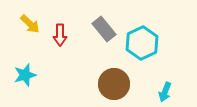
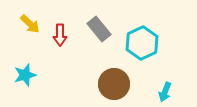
gray rectangle: moved 5 px left
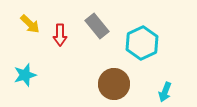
gray rectangle: moved 2 px left, 3 px up
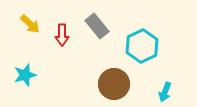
red arrow: moved 2 px right
cyan hexagon: moved 3 px down
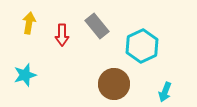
yellow arrow: moved 1 px left, 1 px up; rotated 125 degrees counterclockwise
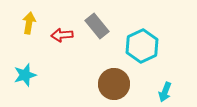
red arrow: rotated 85 degrees clockwise
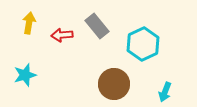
cyan hexagon: moved 1 px right, 2 px up
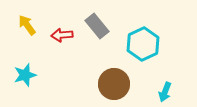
yellow arrow: moved 2 px left, 2 px down; rotated 45 degrees counterclockwise
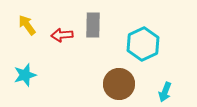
gray rectangle: moved 4 px left, 1 px up; rotated 40 degrees clockwise
brown circle: moved 5 px right
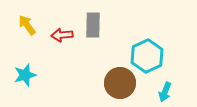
cyan hexagon: moved 4 px right, 12 px down
brown circle: moved 1 px right, 1 px up
